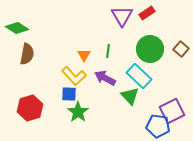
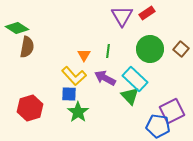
brown semicircle: moved 7 px up
cyan rectangle: moved 4 px left, 3 px down
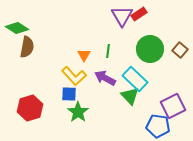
red rectangle: moved 8 px left, 1 px down
brown square: moved 1 px left, 1 px down
purple square: moved 1 px right, 5 px up
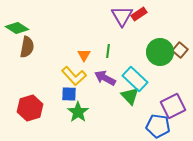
green circle: moved 10 px right, 3 px down
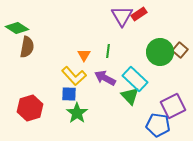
green star: moved 1 px left, 1 px down
blue pentagon: moved 1 px up
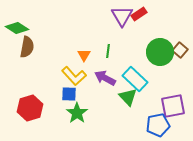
green triangle: moved 2 px left, 1 px down
purple square: rotated 15 degrees clockwise
blue pentagon: rotated 20 degrees counterclockwise
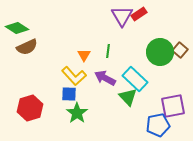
brown semicircle: rotated 55 degrees clockwise
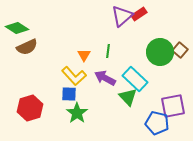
purple triangle: rotated 20 degrees clockwise
blue pentagon: moved 1 px left, 2 px up; rotated 25 degrees clockwise
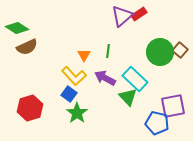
blue square: rotated 35 degrees clockwise
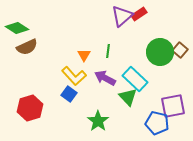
green star: moved 21 px right, 8 px down
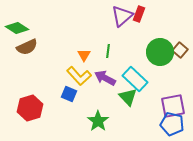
red rectangle: rotated 35 degrees counterclockwise
yellow L-shape: moved 5 px right
blue square: rotated 14 degrees counterclockwise
blue pentagon: moved 15 px right, 1 px down
